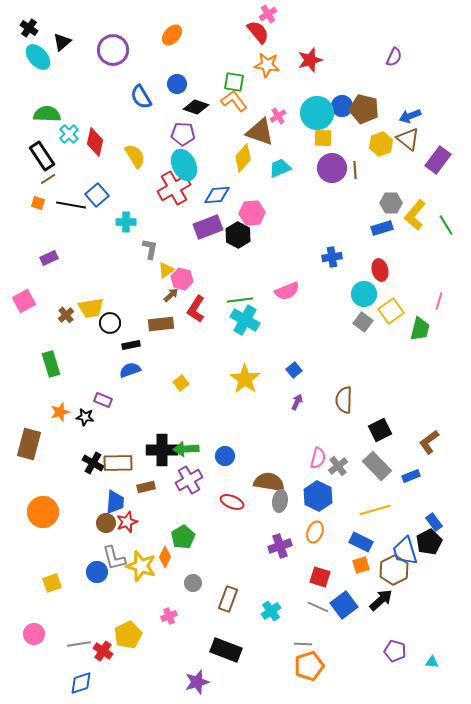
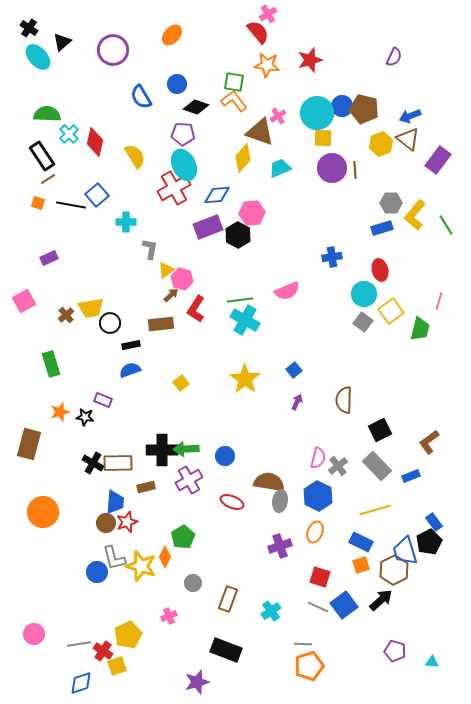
yellow square at (52, 583): moved 65 px right, 83 px down
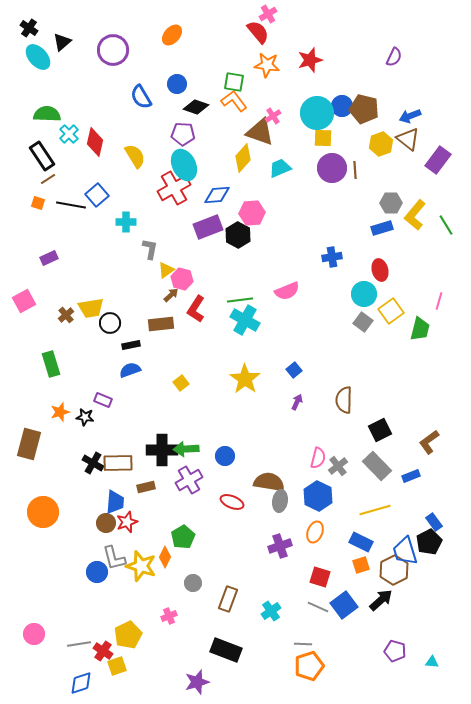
pink cross at (278, 116): moved 5 px left
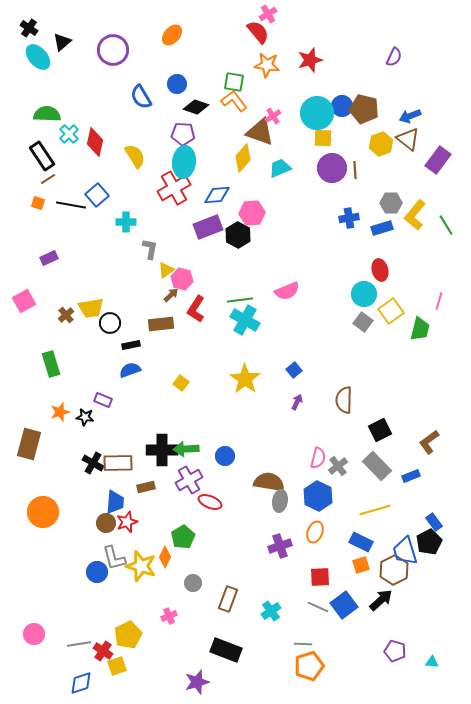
cyan ellipse at (184, 165): moved 3 px up; rotated 32 degrees clockwise
blue cross at (332, 257): moved 17 px right, 39 px up
yellow square at (181, 383): rotated 14 degrees counterclockwise
red ellipse at (232, 502): moved 22 px left
red square at (320, 577): rotated 20 degrees counterclockwise
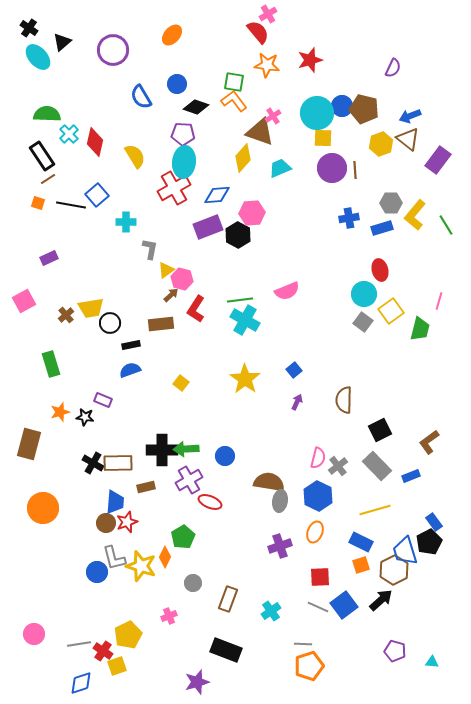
purple semicircle at (394, 57): moved 1 px left, 11 px down
orange circle at (43, 512): moved 4 px up
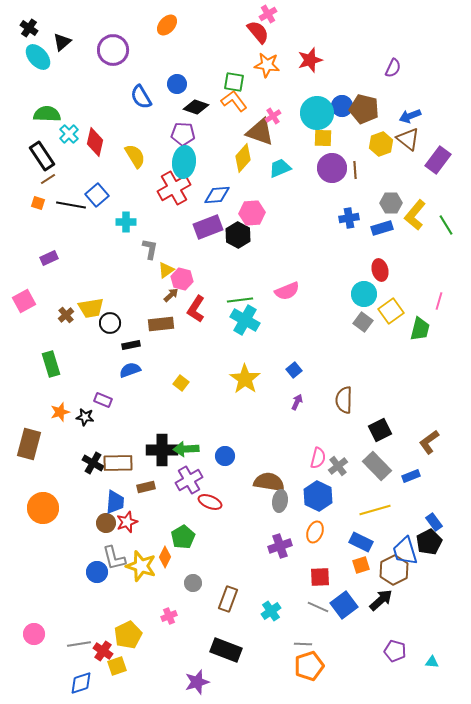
orange ellipse at (172, 35): moved 5 px left, 10 px up
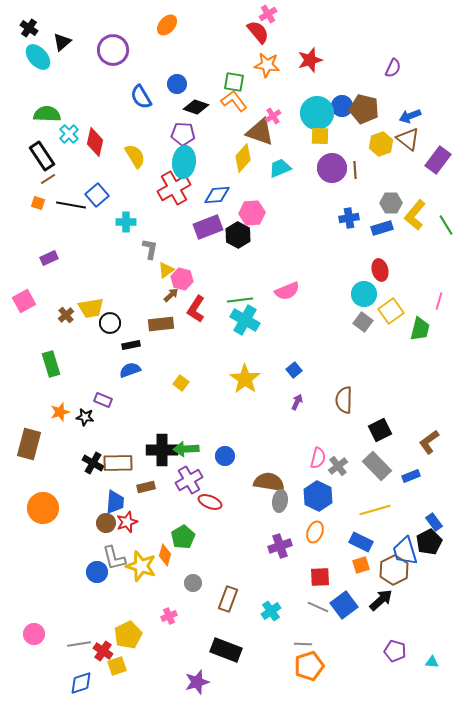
yellow square at (323, 138): moved 3 px left, 2 px up
orange diamond at (165, 557): moved 2 px up; rotated 10 degrees counterclockwise
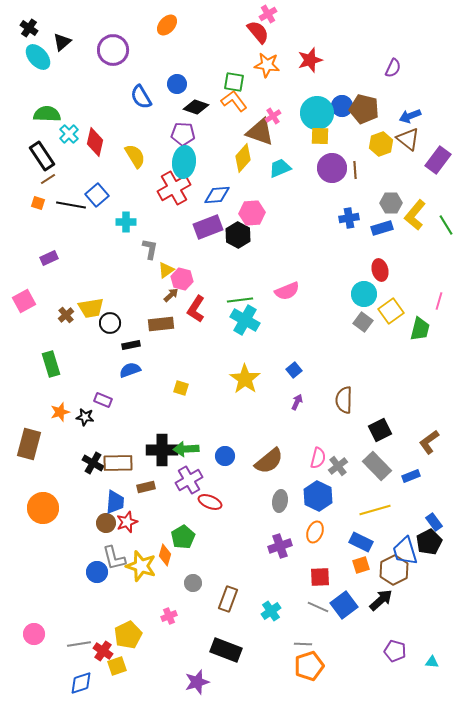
yellow square at (181, 383): moved 5 px down; rotated 21 degrees counterclockwise
brown semicircle at (269, 482): moved 21 px up; rotated 132 degrees clockwise
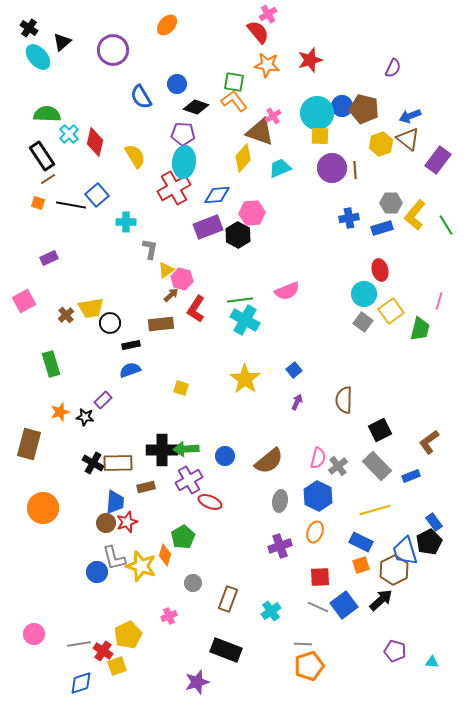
purple rectangle at (103, 400): rotated 66 degrees counterclockwise
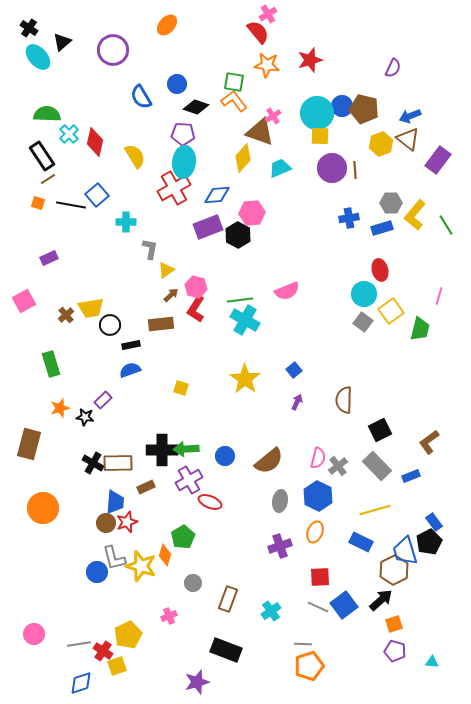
pink hexagon at (182, 279): moved 14 px right, 8 px down
pink line at (439, 301): moved 5 px up
black circle at (110, 323): moved 2 px down
orange star at (60, 412): moved 4 px up
brown rectangle at (146, 487): rotated 12 degrees counterclockwise
orange square at (361, 565): moved 33 px right, 59 px down
